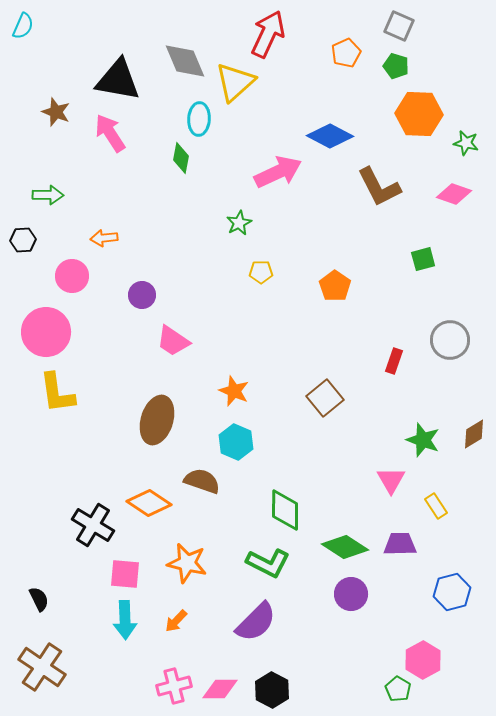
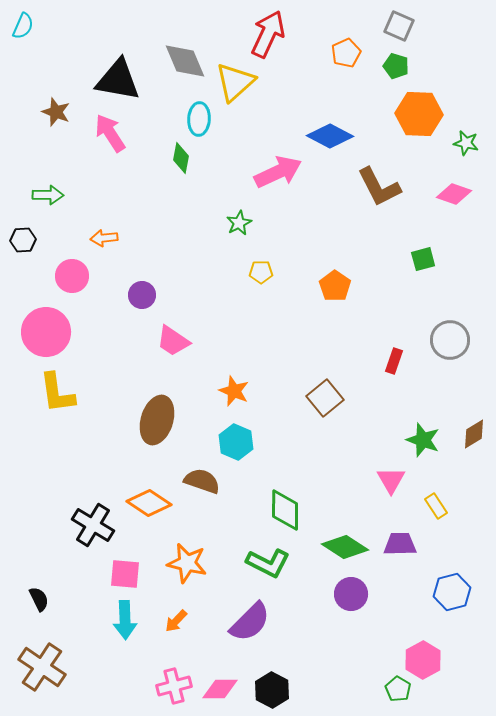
purple semicircle at (256, 622): moved 6 px left
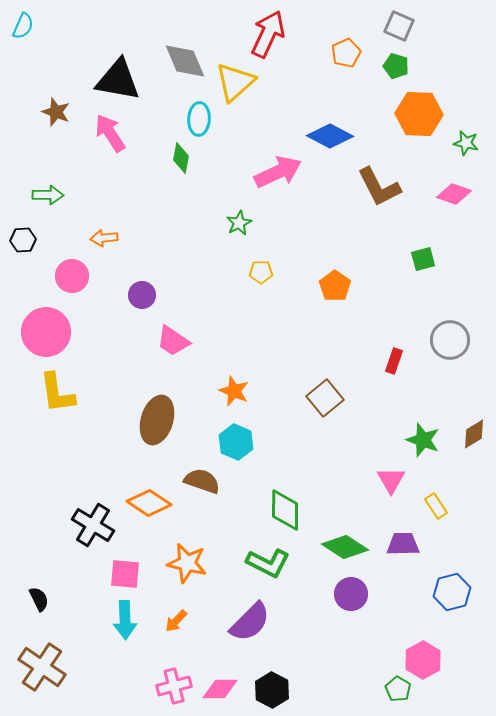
purple trapezoid at (400, 544): moved 3 px right
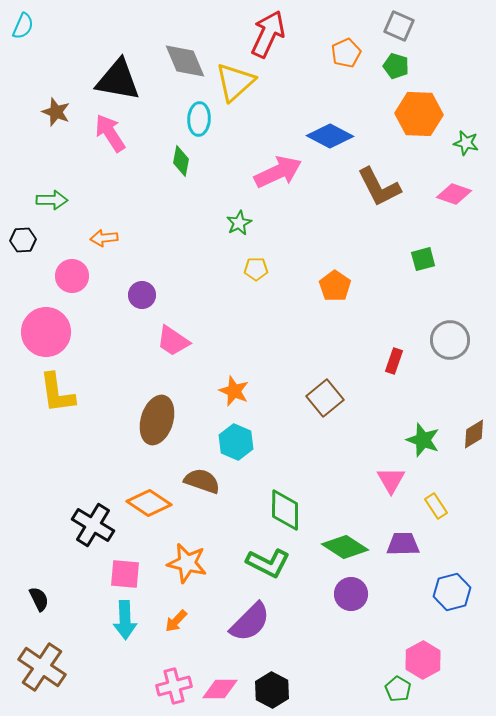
green diamond at (181, 158): moved 3 px down
green arrow at (48, 195): moved 4 px right, 5 px down
yellow pentagon at (261, 272): moved 5 px left, 3 px up
